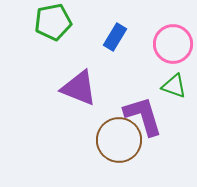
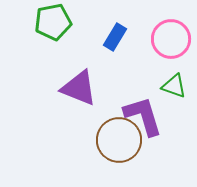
pink circle: moved 2 px left, 5 px up
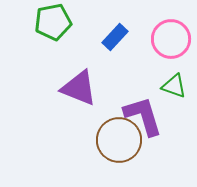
blue rectangle: rotated 12 degrees clockwise
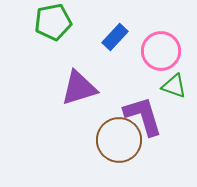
pink circle: moved 10 px left, 12 px down
purple triangle: rotated 39 degrees counterclockwise
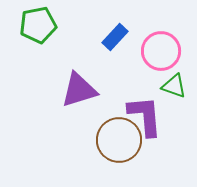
green pentagon: moved 15 px left, 3 px down
purple triangle: moved 2 px down
purple L-shape: moved 2 px right; rotated 12 degrees clockwise
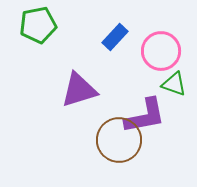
green triangle: moved 2 px up
purple L-shape: rotated 84 degrees clockwise
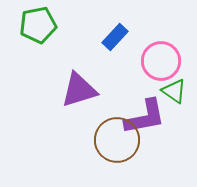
pink circle: moved 10 px down
green triangle: moved 7 px down; rotated 16 degrees clockwise
purple L-shape: moved 1 px down
brown circle: moved 2 px left
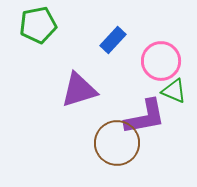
blue rectangle: moved 2 px left, 3 px down
green triangle: rotated 12 degrees counterclockwise
brown circle: moved 3 px down
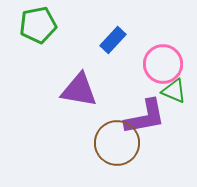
pink circle: moved 2 px right, 3 px down
purple triangle: rotated 27 degrees clockwise
